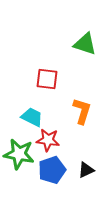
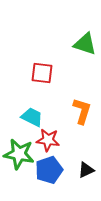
red square: moved 5 px left, 6 px up
blue pentagon: moved 3 px left
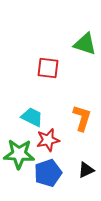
red square: moved 6 px right, 5 px up
orange L-shape: moved 7 px down
red star: rotated 20 degrees counterclockwise
green star: rotated 8 degrees counterclockwise
blue pentagon: moved 1 px left, 3 px down
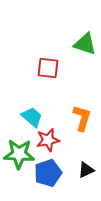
cyan trapezoid: rotated 15 degrees clockwise
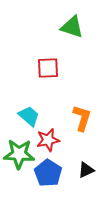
green triangle: moved 13 px left, 17 px up
red square: rotated 10 degrees counterclockwise
cyan trapezoid: moved 3 px left, 1 px up
blue pentagon: rotated 20 degrees counterclockwise
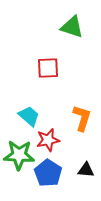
green star: moved 1 px down
black triangle: rotated 30 degrees clockwise
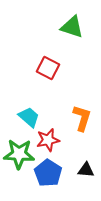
red square: rotated 30 degrees clockwise
cyan trapezoid: moved 1 px down
green star: moved 1 px up
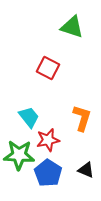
cyan trapezoid: rotated 10 degrees clockwise
green star: moved 1 px down
black triangle: rotated 18 degrees clockwise
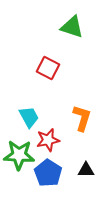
cyan trapezoid: rotated 10 degrees clockwise
black triangle: rotated 24 degrees counterclockwise
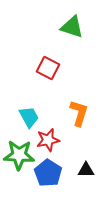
orange L-shape: moved 3 px left, 5 px up
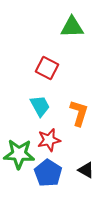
green triangle: rotated 20 degrees counterclockwise
red square: moved 1 px left
cyan trapezoid: moved 11 px right, 11 px up
red star: moved 1 px right
green star: moved 1 px up
black triangle: rotated 30 degrees clockwise
